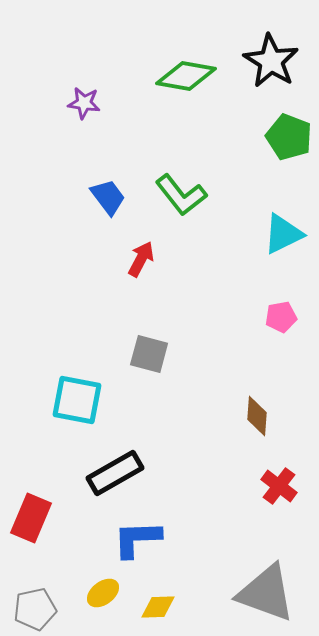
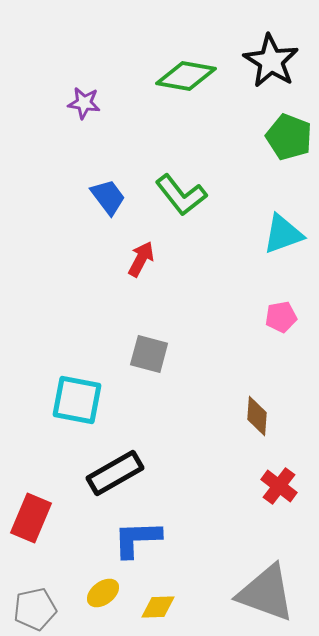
cyan triangle: rotated 6 degrees clockwise
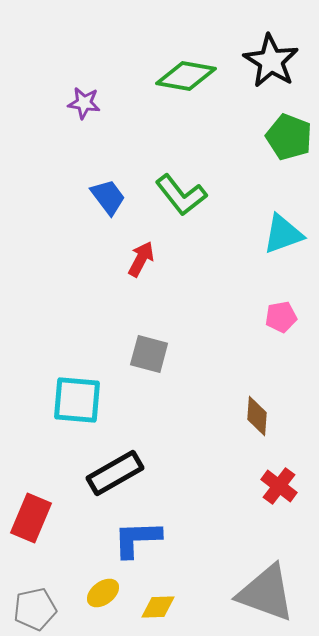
cyan square: rotated 6 degrees counterclockwise
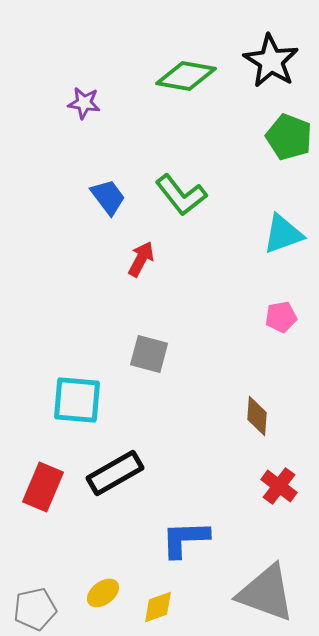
red rectangle: moved 12 px right, 31 px up
blue L-shape: moved 48 px right
yellow diamond: rotated 18 degrees counterclockwise
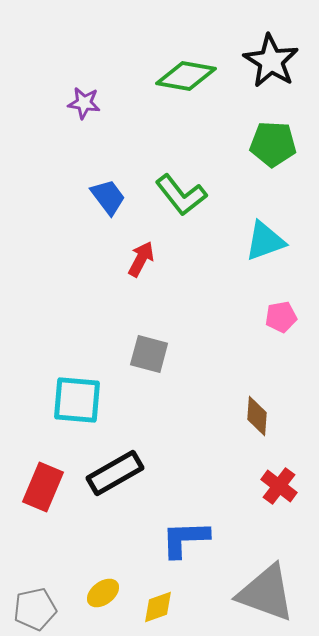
green pentagon: moved 16 px left, 7 px down; rotated 18 degrees counterclockwise
cyan triangle: moved 18 px left, 7 px down
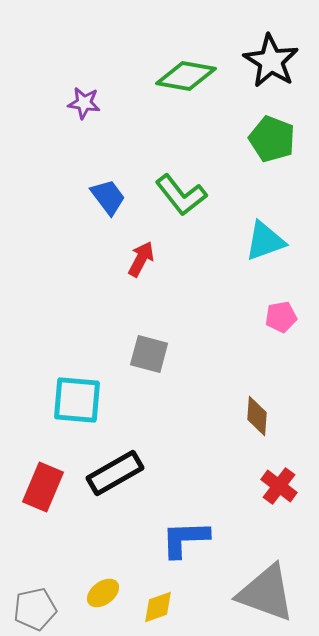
green pentagon: moved 1 px left, 5 px up; rotated 18 degrees clockwise
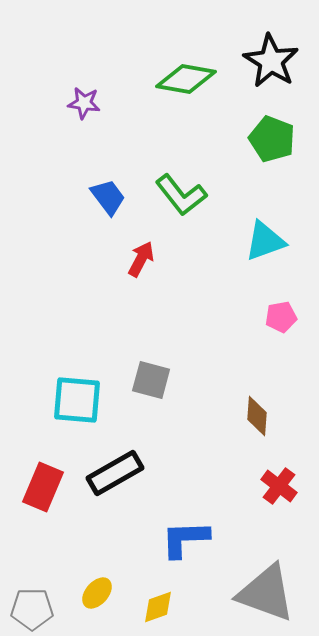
green diamond: moved 3 px down
gray square: moved 2 px right, 26 px down
yellow ellipse: moved 6 px left; rotated 12 degrees counterclockwise
gray pentagon: moved 3 px left; rotated 12 degrees clockwise
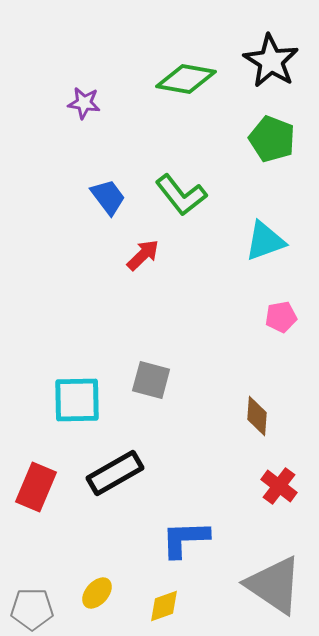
red arrow: moved 2 px right, 4 px up; rotated 18 degrees clockwise
cyan square: rotated 6 degrees counterclockwise
red rectangle: moved 7 px left
gray triangle: moved 8 px right, 8 px up; rotated 14 degrees clockwise
yellow diamond: moved 6 px right, 1 px up
